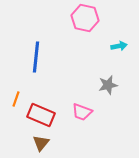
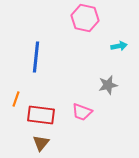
red rectangle: rotated 16 degrees counterclockwise
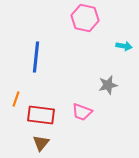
cyan arrow: moved 5 px right; rotated 21 degrees clockwise
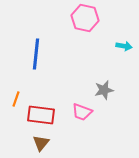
blue line: moved 3 px up
gray star: moved 4 px left, 5 px down
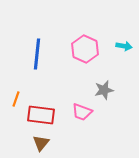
pink hexagon: moved 31 px down; rotated 12 degrees clockwise
blue line: moved 1 px right
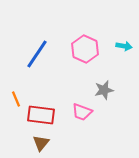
blue line: rotated 28 degrees clockwise
orange line: rotated 42 degrees counterclockwise
